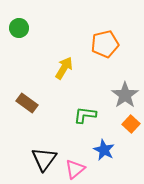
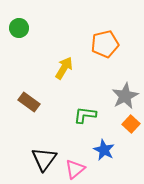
gray star: moved 1 px down; rotated 8 degrees clockwise
brown rectangle: moved 2 px right, 1 px up
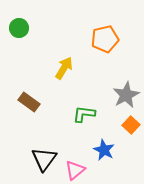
orange pentagon: moved 5 px up
gray star: moved 1 px right, 1 px up
green L-shape: moved 1 px left, 1 px up
orange square: moved 1 px down
pink triangle: moved 1 px down
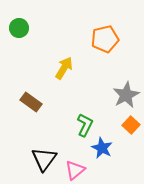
brown rectangle: moved 2 px right
green L-shape: moved 1 px right, 11 px down; rotated 110 degrees clockwise
blue star: moved 2 px left, 2 px up
